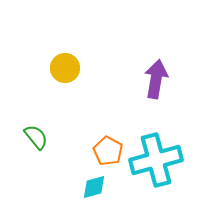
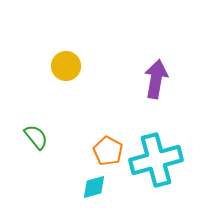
yellow circle: moved 1 px right, 2 px up
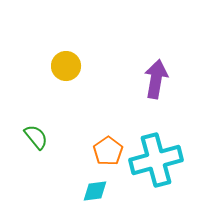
orange pentagon: rotated 8 degrees clockwise
cyan diamond: moved 1 px right, 4 px down; rotated 8 degrees clockwise
